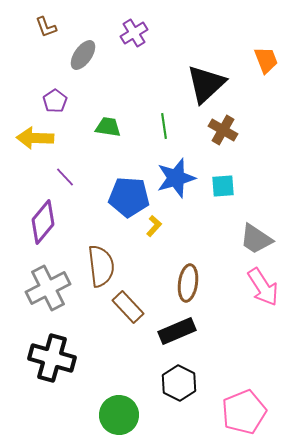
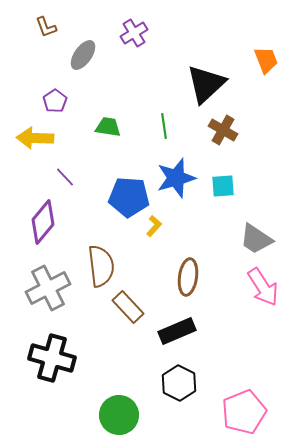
brown ellipse: moved 6 px up
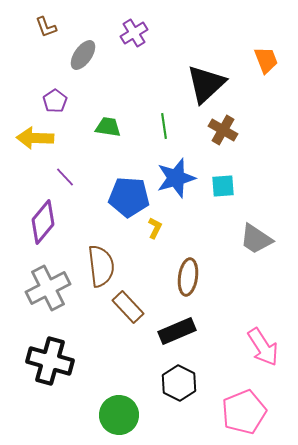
yellow L-shape: moved 1 px right, 2 px down; rotated 15 degrees counterclockwise
pink arrow: moved 60 px down
black cross: moved 2 px left, 3 px down
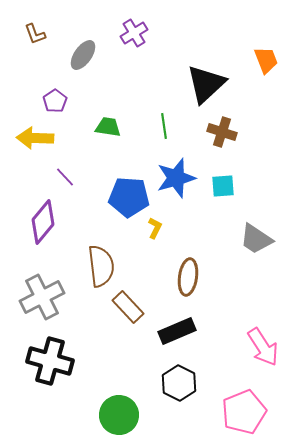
brown L-shape: moved 11 px left, 7 px down
brown cross: moved 1 px left, 2 px down; rotated 12 degrees counterclockwise
gray cross: moved 6 px left, 9 px down
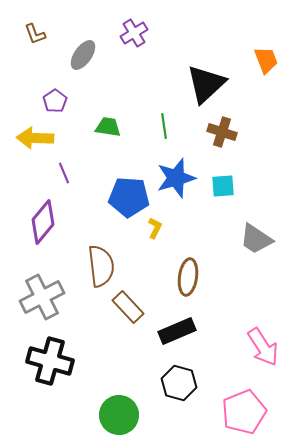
purple line: moved 1 px left, 4 px up; rotated 20 degrees clockwise
black hexagon: rotated 12 degrees counterclockwise
